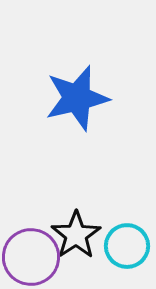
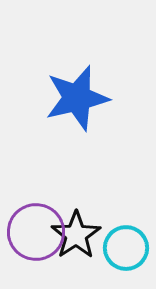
cyan circle: moved 1 px left, 2 px down
purple circle: moved 5 px right, 25 px up
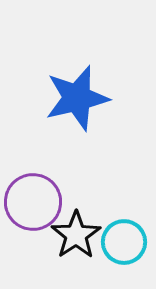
purple circle: moved 3 px left, 30 px up
cyan circle: moved 2 px left, 6 px up
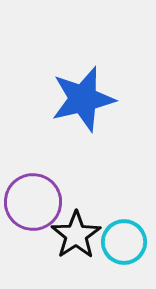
blue star: moved 6 px right, 1 px down
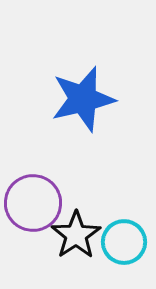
purple circle: moved 1 px down
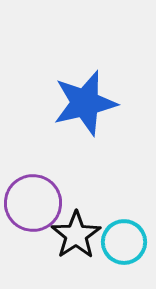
blue star: moved 2 px right, 4 px down
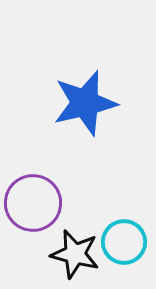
black star: moved 1 px left, 19 px down; rotated 24 degrees counterclockwise
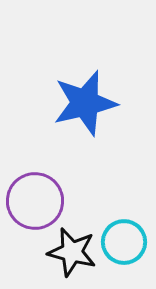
purple circle: moved 2 px right, 2 px up
black star: moved 3 px left, 2 px up
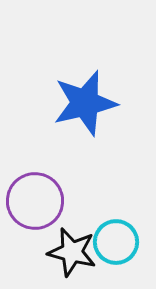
cyan circle: moved 8 px left
